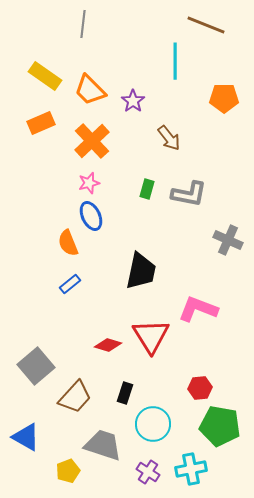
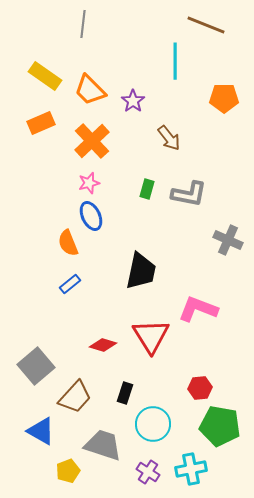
red diamond: moved 5 px left
blue triangle: moved 15 px right, 6 px up
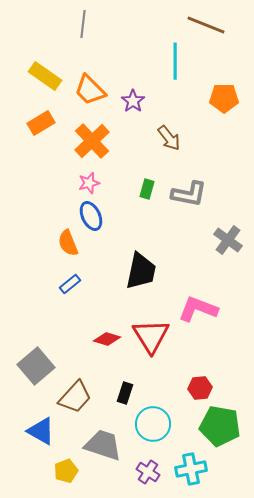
orange rectangle: rotated 8 degrees counterclockwise
gray cross: rotated 12 degrees clockwise
red diamond: moved 4 px right, 6 px up
yellow pentagon: moved 2 px left
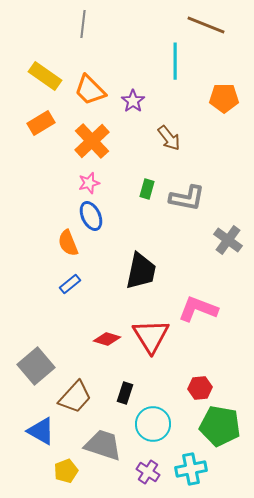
gray L-shape: moved 2 px left, 4 px down
